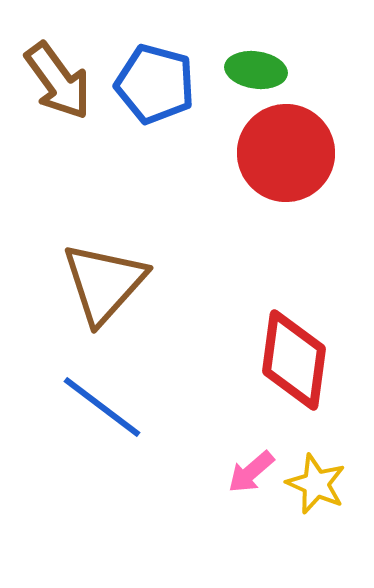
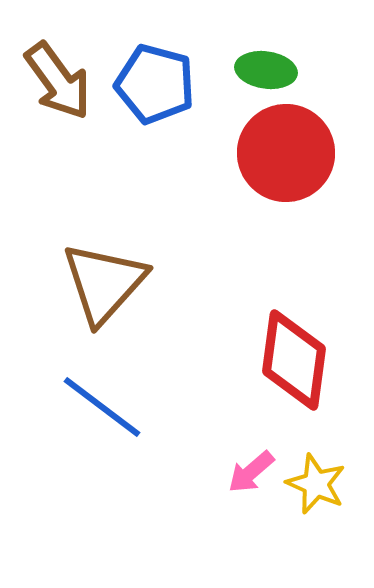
green ellipse: moved 10 px right
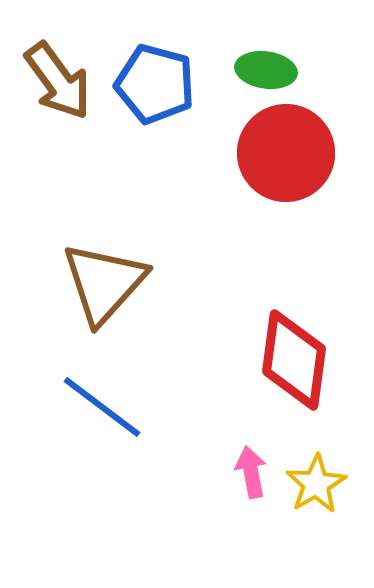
pink arrow: rotated 120 degrees clockwise
yellow star: rotated 18 degrees clockwise
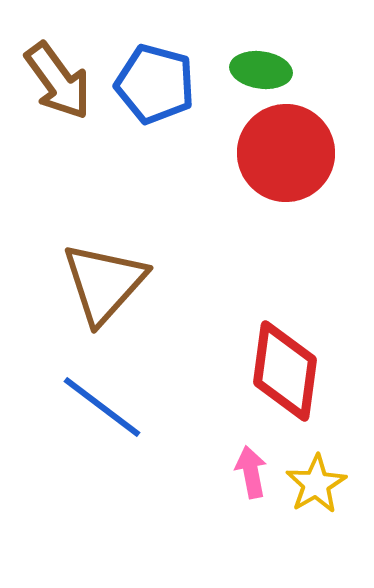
green ellipse: moved 5 px left
red diamond: moved 9 px left, 11 px down
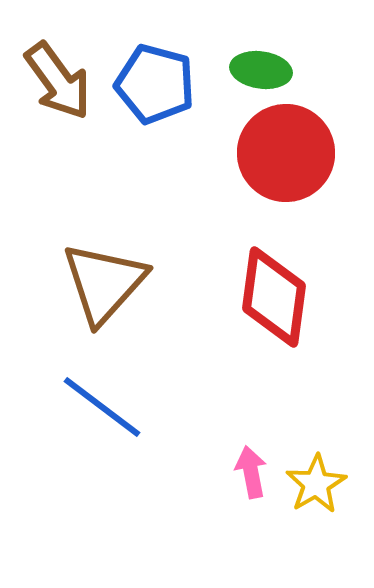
red diamond: moved 11 px left, 74 px up
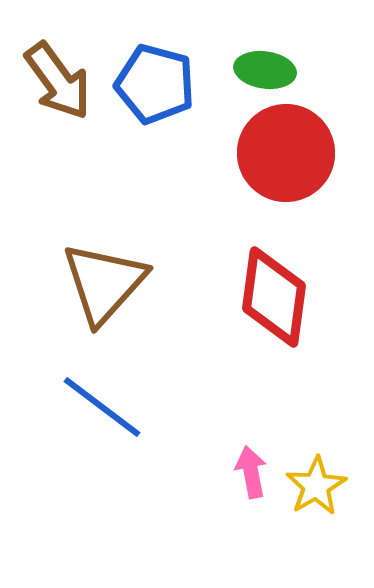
green ellipse: moved 4 px right
yellow star: moved 2 px down
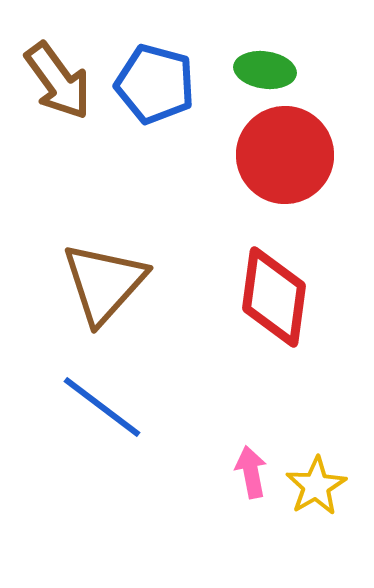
red circle: moved 1 px left, 2 px down
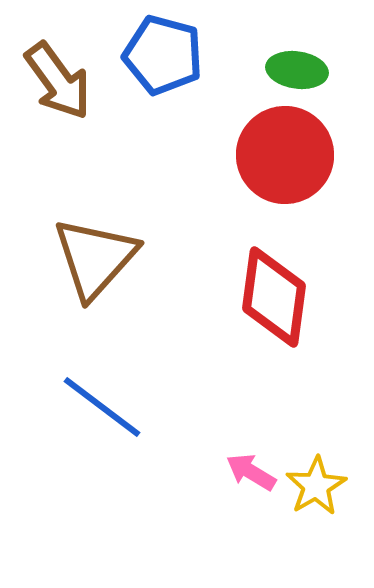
green ellipse: moved 32 px right
blue pentagon: moved 8 px right, 29 px up
brown triangle: moved 9 px left, 25 px up
pink arrow: rotated 48 degrees counterclockwise
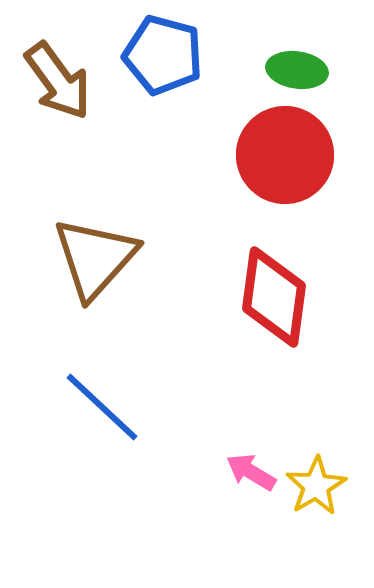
blue line: rotated 6 degrees clockwise
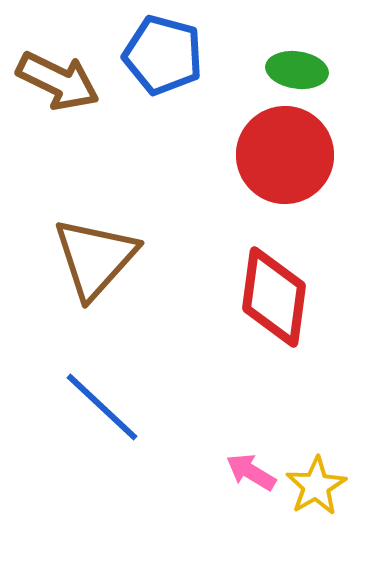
brown arrow: rotated 28 degrees counterclockwise
